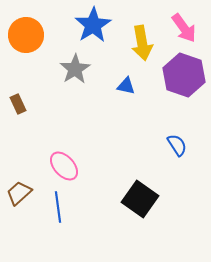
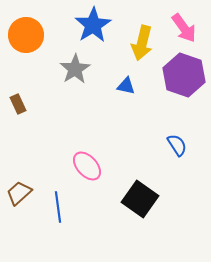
yellow arrow: rotated 24 degrees clockwise
pink ellipse: moved 23 px right
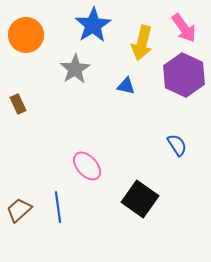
purple hexagon: rotated 6 degrees clockwise
brown trapezoid: moved 17 px down
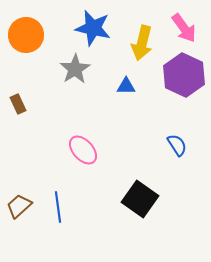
blue star: moved 3 px down; rotated 27 degrees counterclockwise
blue triangle: rotated 12 degrees counterclockwise
pink ellipse: moved 4 px left, 16 px up
brown trapezoid: moved 4 px up
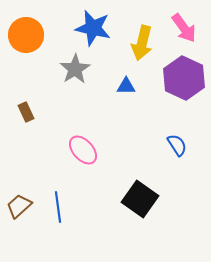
purple hexagon: moved 3 px down
brown rectangle: moved 8 px right, 8 px down
